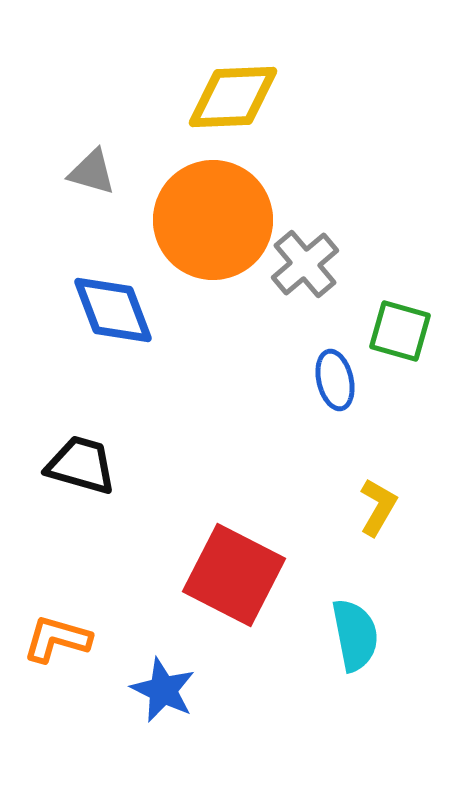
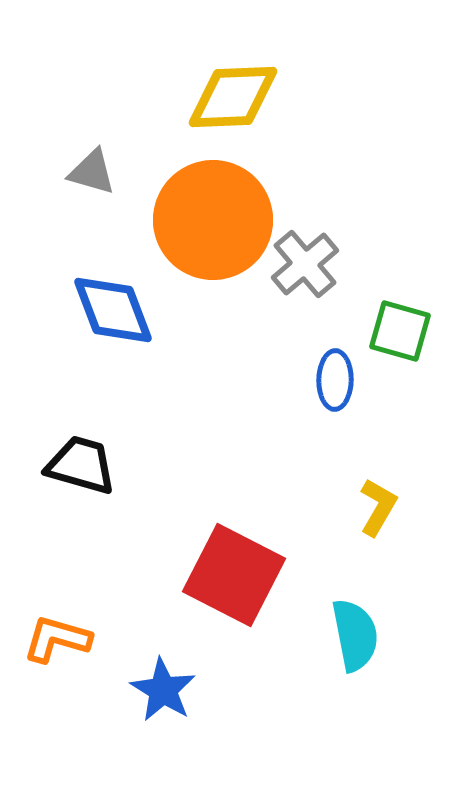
blue ellipse: rotated 14 degrees clockwise
blue star: rotated 6 degrees clockwise
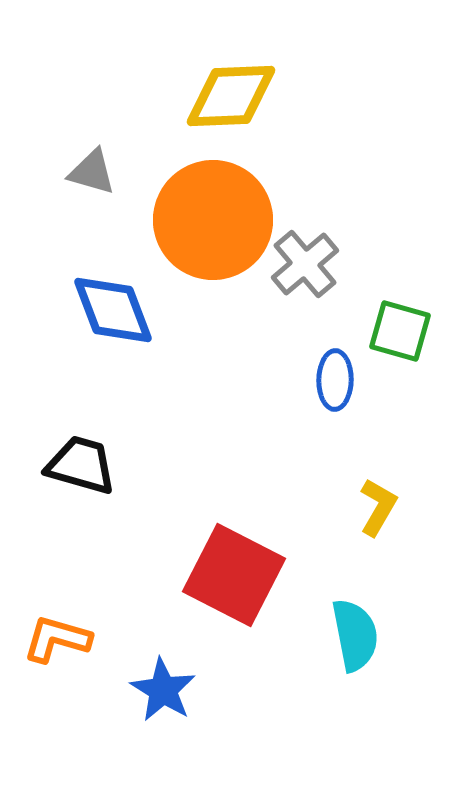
yellow diamond: moved 2 px left, 1 px up
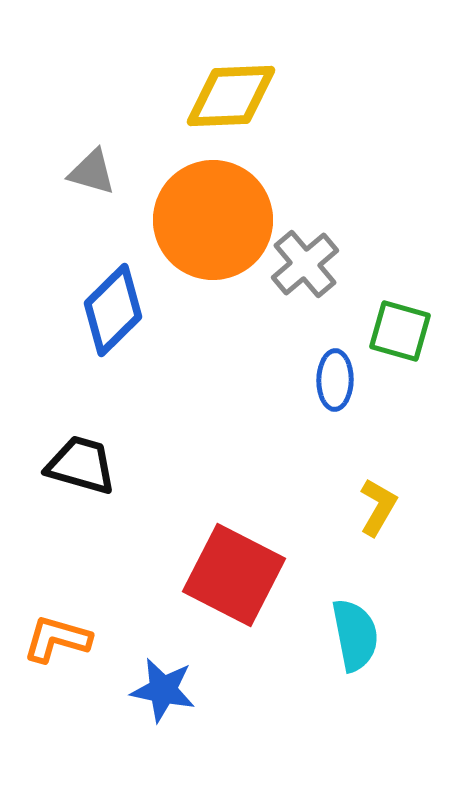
blue diamond: rotated 66 degrees clockwise
blue star: rotated 20 degrees counterclockwise
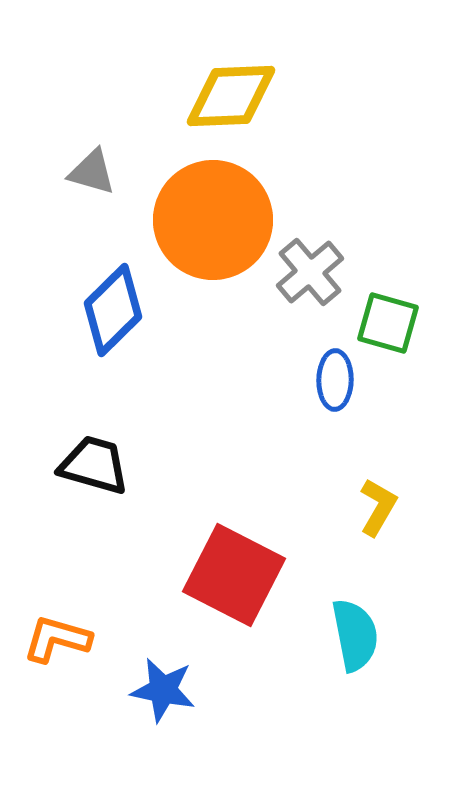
gray cross: moved 5 px right, 8 px down
green square: moved 12 px left, 8 px up
black trapezoid: moved 13 px right
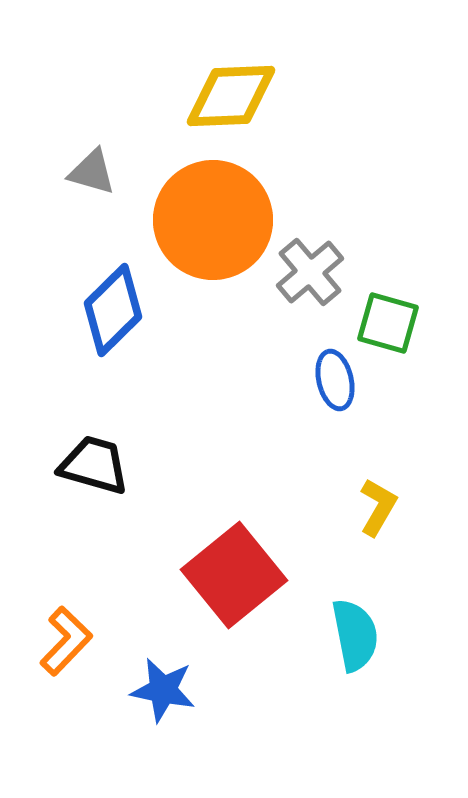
blue ellipse: rotated 14 degrees counterclockwise
red square: rotated 24 degrees clockwise
orange L-shape: moved 9 px right, 2 px down; rotated 118 degrees clockwise
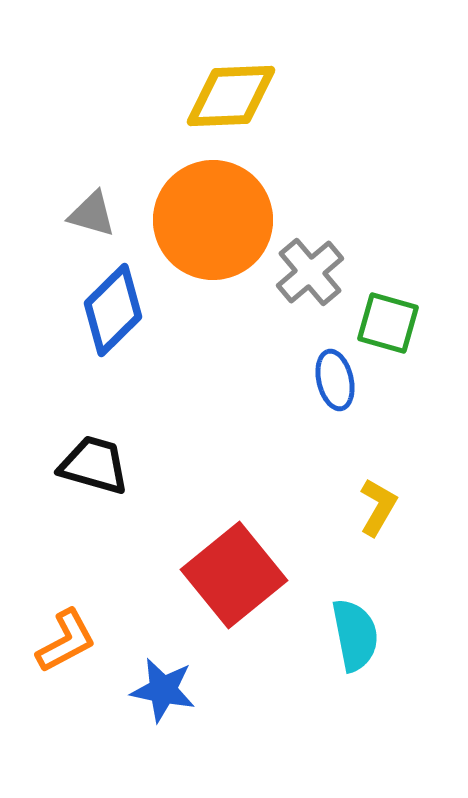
gray triangle: moved 42 px down
orange L-shape: rotated 18 degrees clockwise
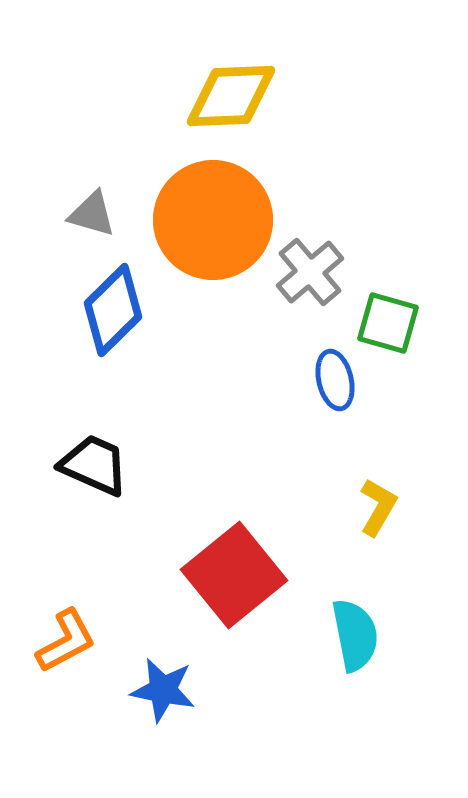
black trapezoid: rotated 8 degrees clockwise
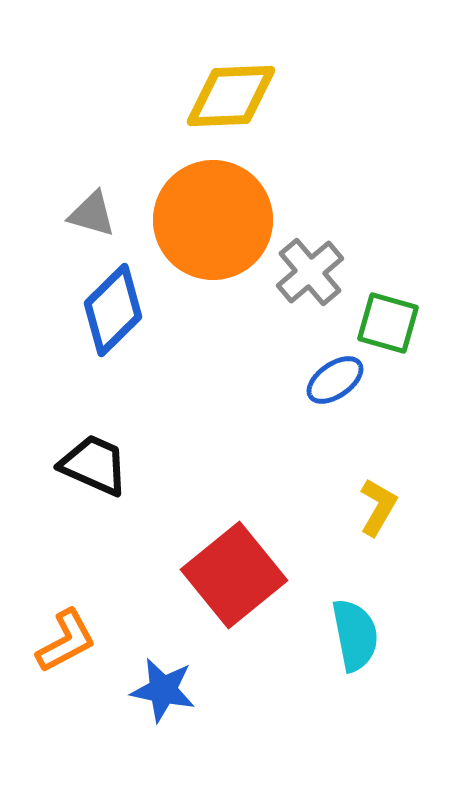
blue ellipse: rotated 68 degrees clockwise
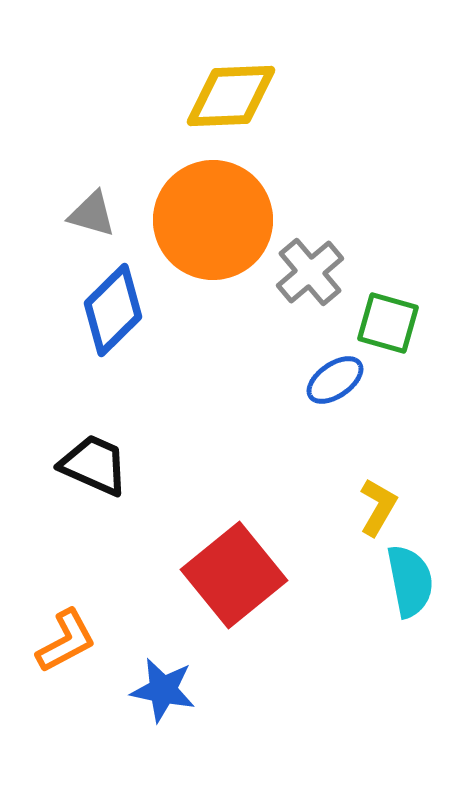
cyan semicircle: moved 55 px right, 54 px up
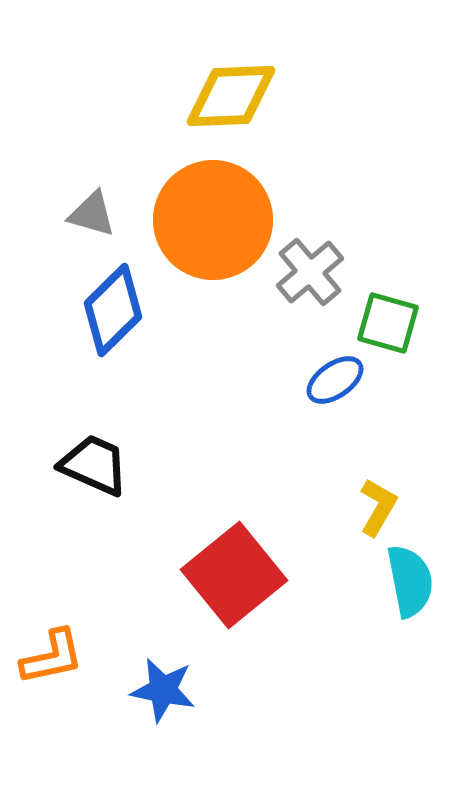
orange L-shape: moved 14 px left, 16 px down; rotated 16 degrees clockwise
